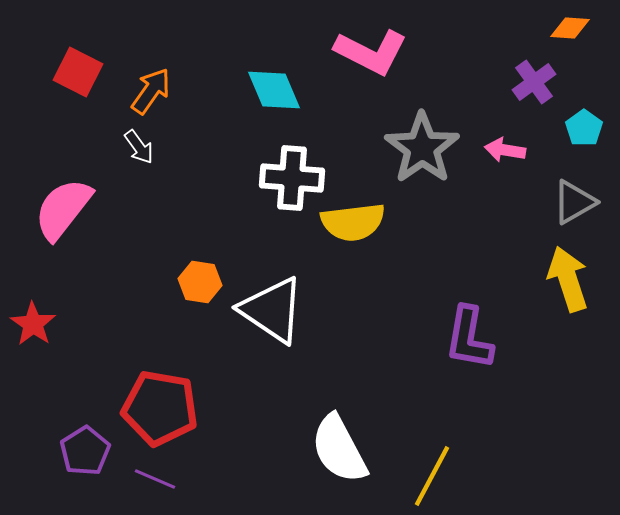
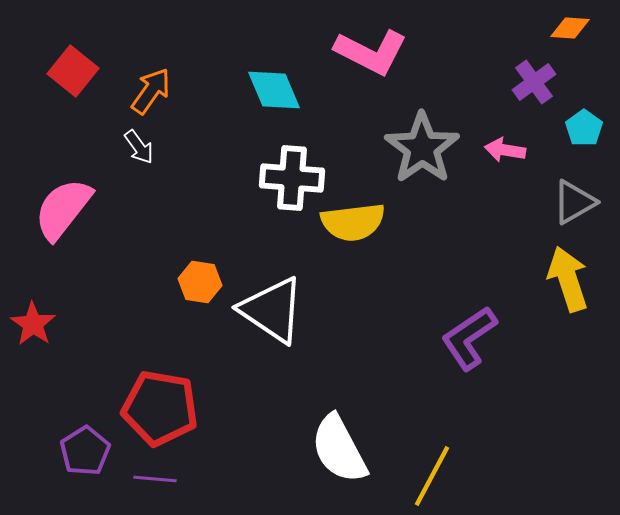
red square: moved 5 px left, 1 px up; rotated 12 degrees clockwise
purple L-shape: rotated 46 degrees clockwise
purple line: rotated 18 degrees counterclockwise
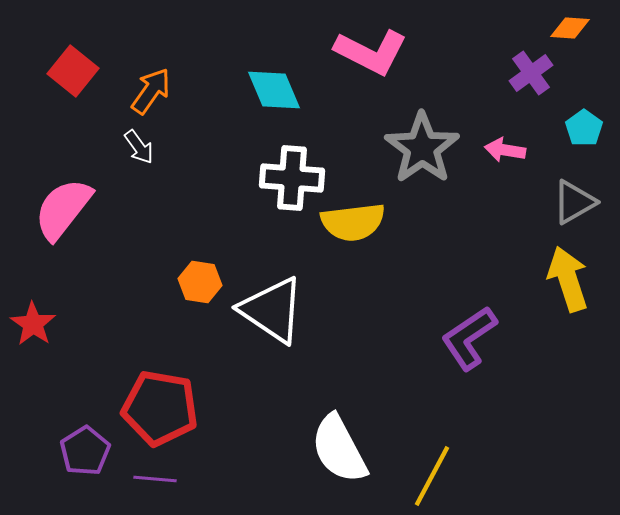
purple cross: moved 3 px left, 9 px up
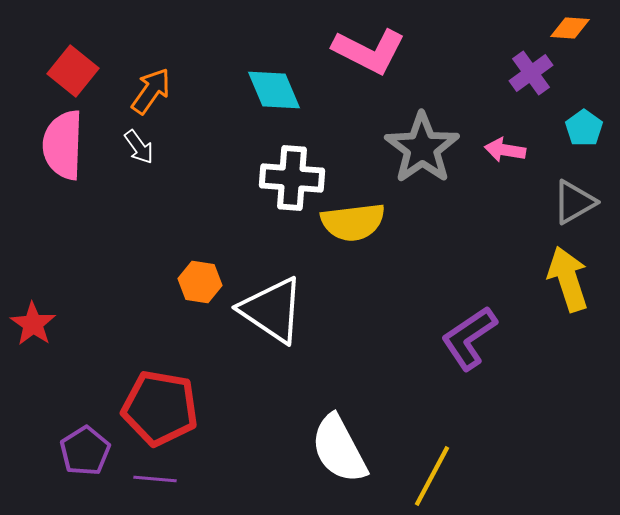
pink L-shape: moved 2 px left, 1 px up
pink semicircle: moved 64 px up; rotated 36 degrees counterclockwise
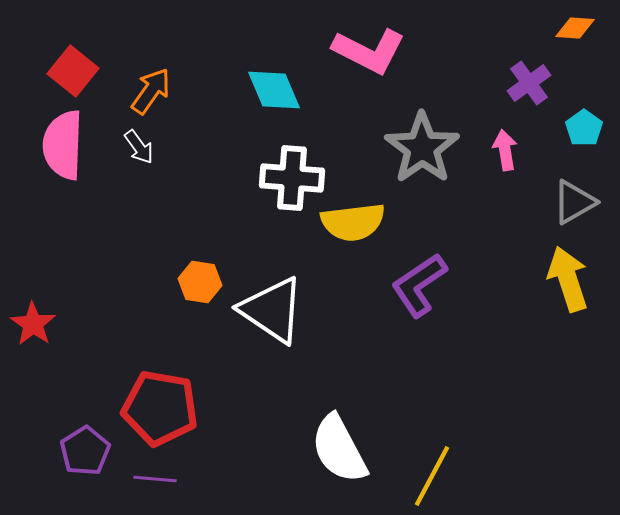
orange diamond: moved 5 px right
purple cross: moved 2 px left, 10 px down
pink arrow: rotated 72 degrees clockwise
purple L-shape: moved 50 px left, 53 px up
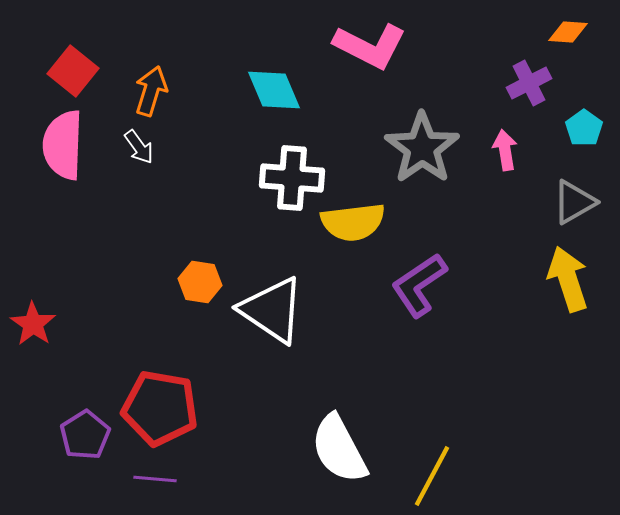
orange diamond: moved 7 px left, 4 px down
pink L-shape: moved 1 px right, 5 px up
purple cross: rotated 9 degrees clockwise
orange arrow: rotated 18 degrees counterclockwise
purple pentagon: moved 16 px up
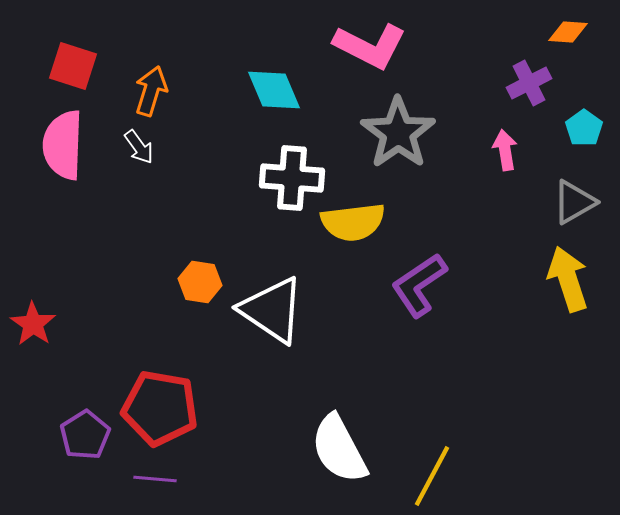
red square: moved 5 px up; rotated 21 degrees counterclockwise
gray star: moved 24 px left, 15 px up
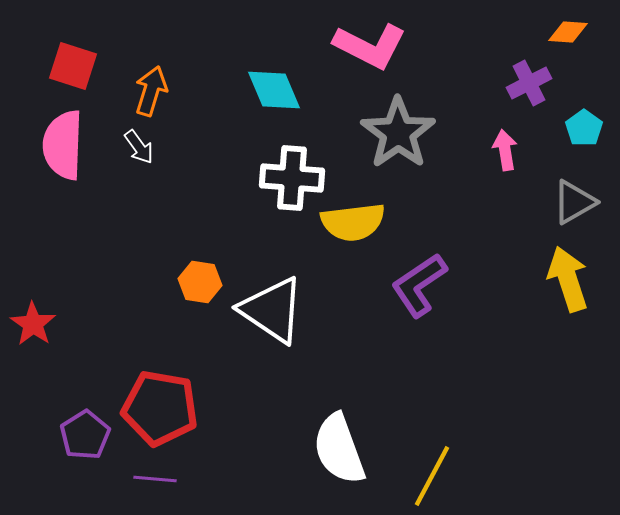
white semicircle: rotated 8 degrees clockwise
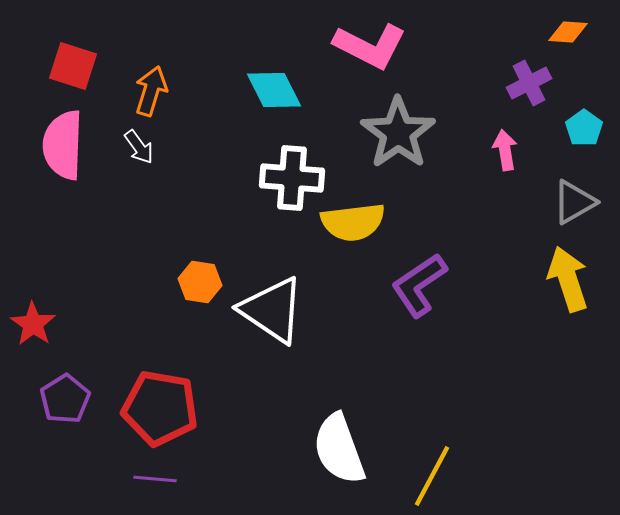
cyan diamond: rotated 4 degrees counterclockwise
purple pentagon: moved 20 px left, 36 px up
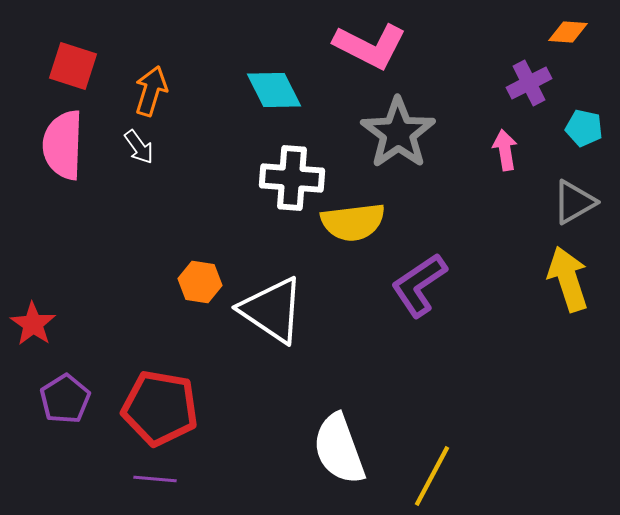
cyan pentagon: rotated 24 degrees counterclockwise
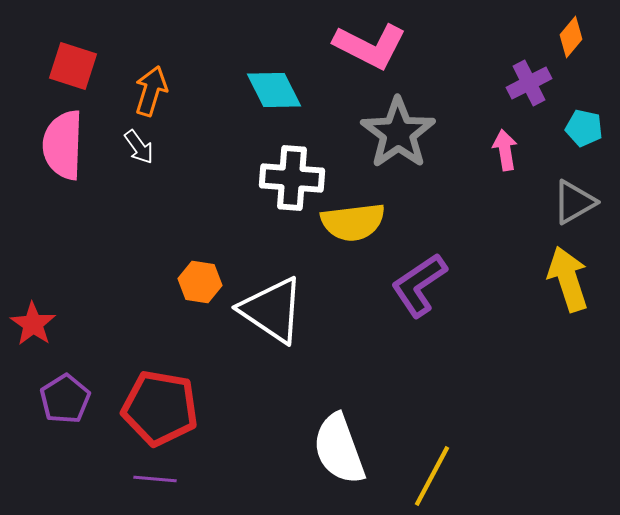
orange diamond: moved 3 px right, 5 px down; rotated 54 degrees counterclockwise
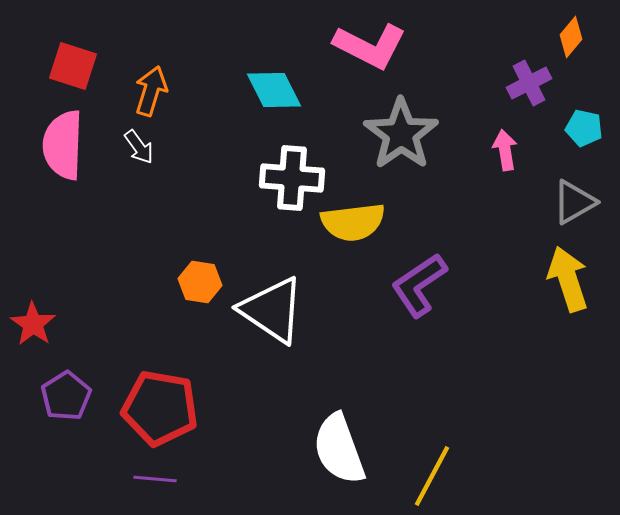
gray star: moved 3 px right, 1 px down
purple pentagon: moved 1 px right, 3 px up
